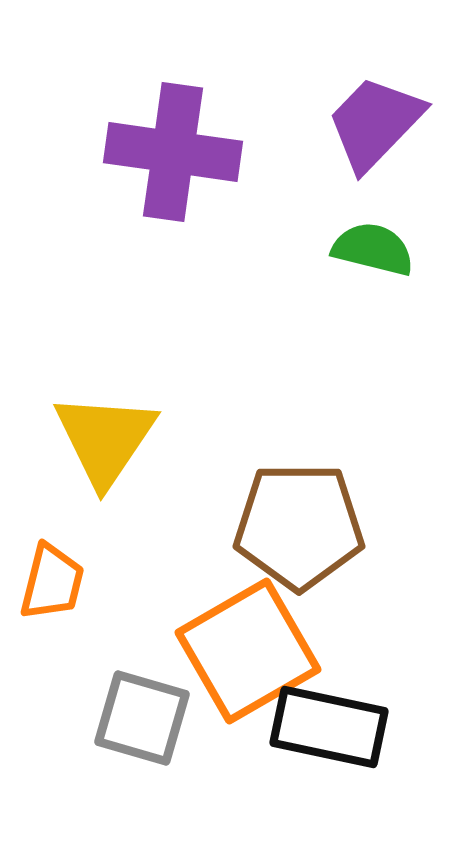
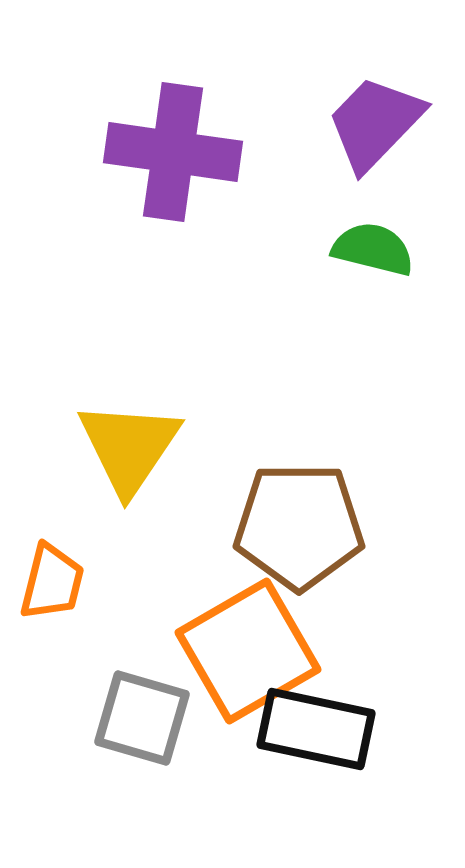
yellow triangle: moved 24 px right, 8 px down
black rectangle: moved 13 px left, 2 px down
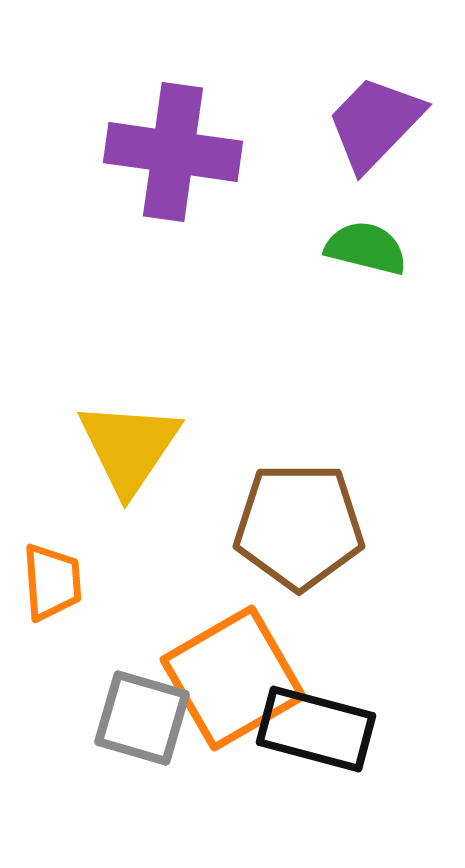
green semicircle: moved 7 px left, 1 px up
orange trapezoid: rotated 18 degrees counterclockwise
orange square: moved 15 px left, 27 px down
black rectangle: rotated 3 degrees clockwise
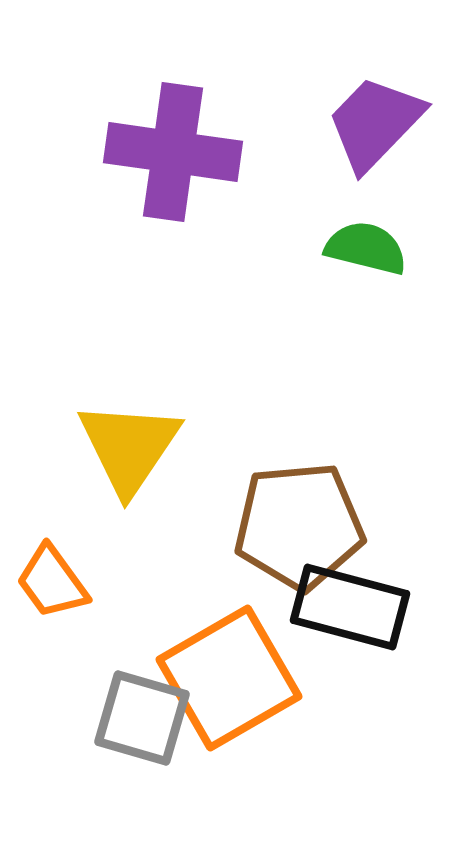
brown pentagon: rotated 5 degrees counterclockwise
orange trapezoid: rotated 148 degrees clockwise
orange square: moved 4 px left
black rectangle: moved 34 px right, 122 px up
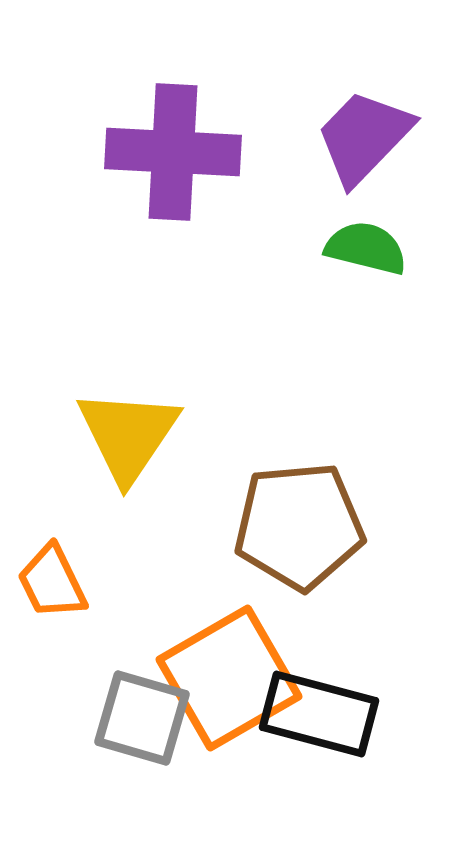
purple trapezoid: moved 11 px left, 14 px down
purple cross: rotated 5 degrees counterclockwise
yellow triangle: moved 1 px left, 12 px up
orange trapezoid: rotated 10 degrees clockwise
black rectangle: moved 31 px left, 107 px down
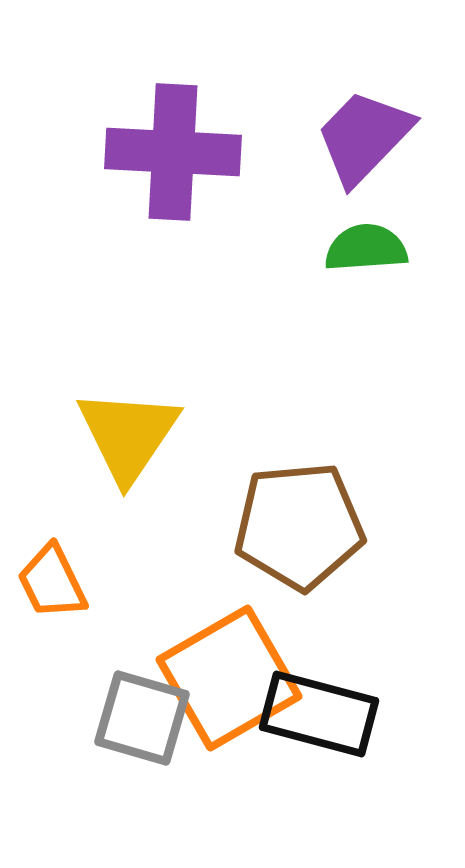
green semicircle: rotated 18 degrees counterclockwise
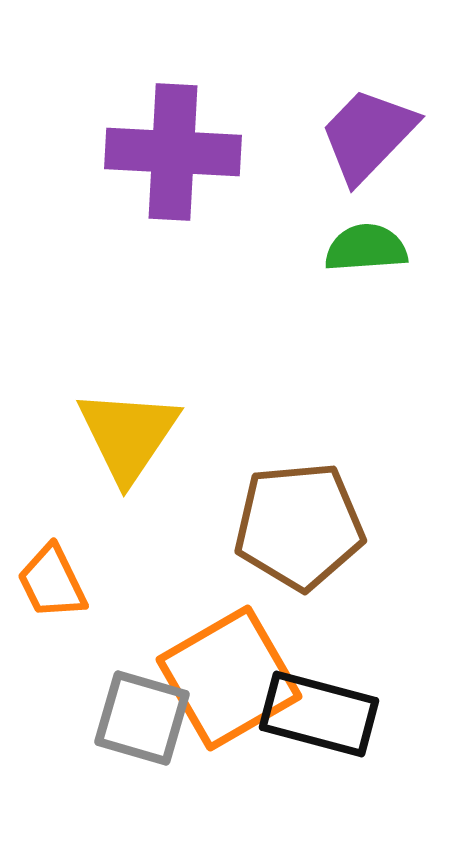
purple trapezoid: moved 4 px right, 2 px up
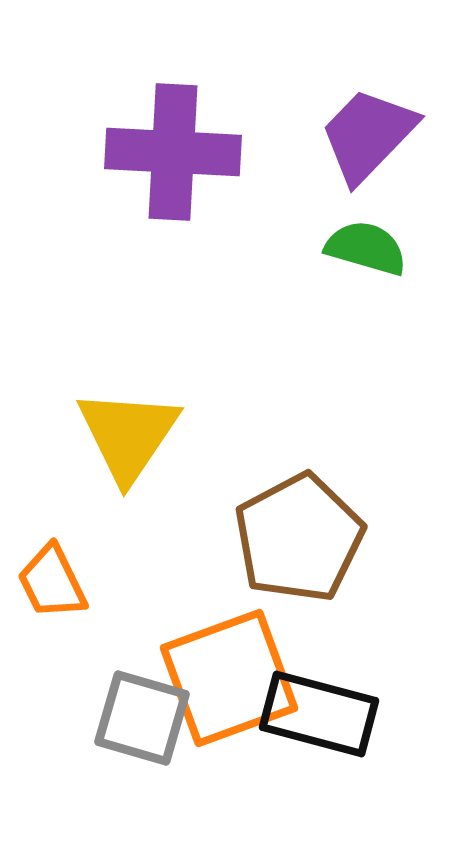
green semicircle: rotated 20 degrees clockwise
brown pentagon: moved 12 px down; rotated 23 degrees counterclockwise
orange square: rotated 10 degrees clockwise
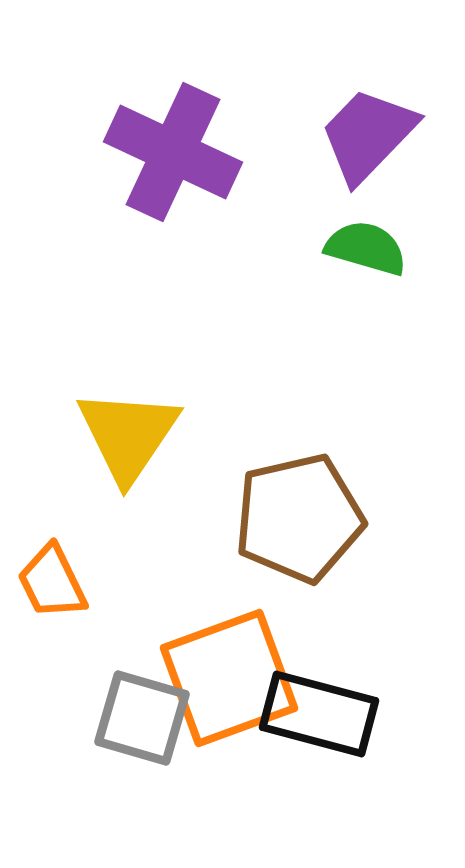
purple cross: rotated 22 degrees clockwise
brown pentagon: moved 20 px up; rotated 15 degrees clockwise
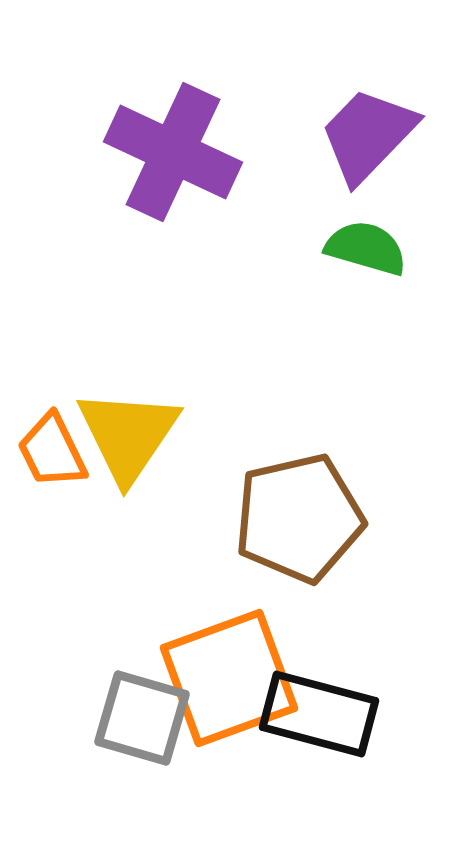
orange trapezoid: moved 131 px up
